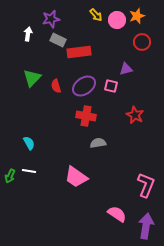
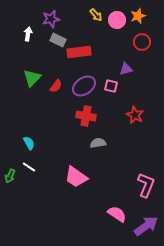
orange star: moved 1 px right
red semicircle: rotated 128 degrees counterclockwise
white line: moved 4 px up; rotated 24 degrees clockwise
purple arrow: rotated 45 degrees clockwise
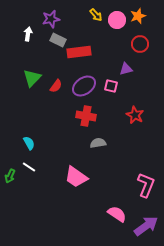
red circle: moved 2 px left, 2 px down
